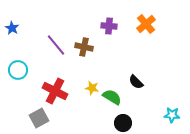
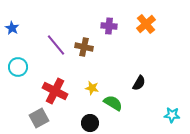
cyan circle: moved 3 px up
black semicircle: moved 3 px right, 1 px down; rotated 105 degrees counterclockwise
green semicircle: moved 1 px right, 6 px down
black circle: moved 33 px left
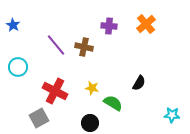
blue star: moved 1 px right, 3 px up
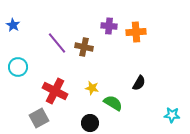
orange cross: moved 10 px left, 8 px down; rotated 36 degrees clockwise
purple line: moved 1 px right, 2 px up
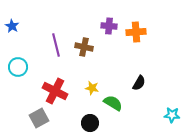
blue star: moved 1 px left, 1 px down
purple line: moved 1 px left, 2 px down; rotated 25 degrees clockwise
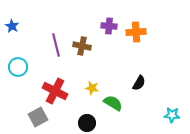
brown cross: moved 2 px left, 1 px up
gray square: moved 1 px left, 1 px up
black circle: moved 3 px left
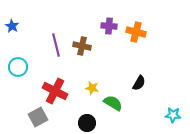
orange cross: rotated 18 degrees clockwise
cyan star: moved 1 px right
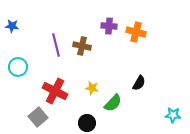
blue star: rotated 24 degrees counterclockwise
green semicircle: rotated 102 degrees clockwise
gray square: rotated 12 degrees counterclockwise
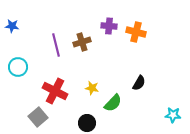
brown cross: moved 4 px up; rotated 30 degrees counterclockwise
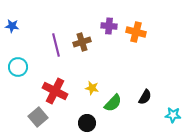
black semicircle: moved 6 px right, 14 px down
